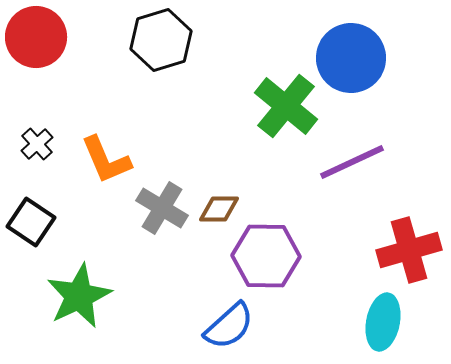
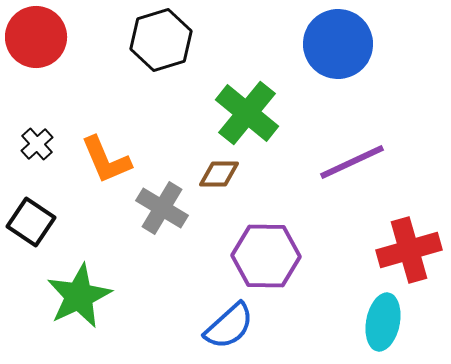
blue circle: moved 13 px left, 14 px up
green cross: moved 39 px left, 7 px down
brown diamond: moved 35 px up
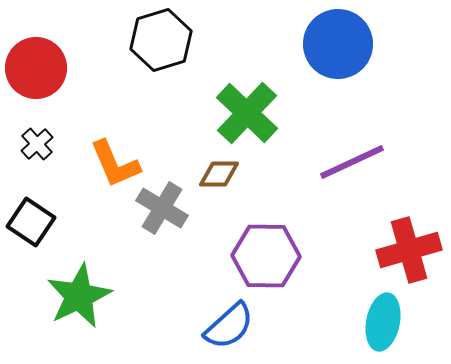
red circle: moved 31 px down
green cross: rotated 4 degrees clockwise
orange L-shape: moved 9 px right, 4 px down
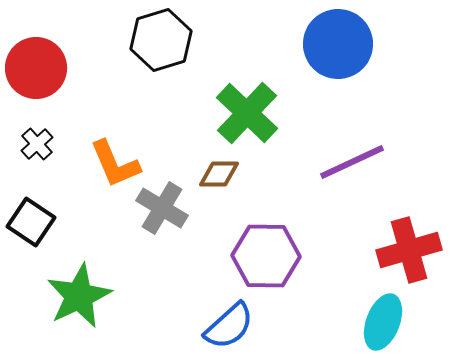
cyan ellipse: rotated 10 degrees clockwise
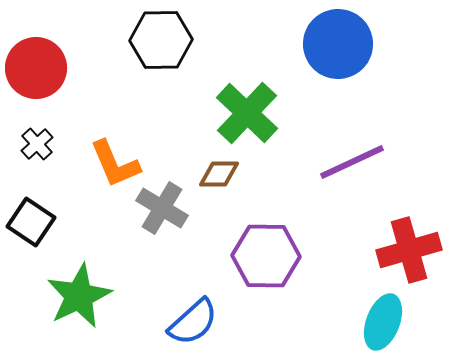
black hexagon: rotated 16 degrees clockwise
blue semicircle: moved 36 px left, 4 px up
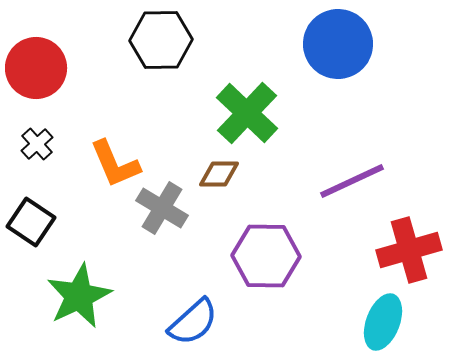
purple line: moved 19 px down
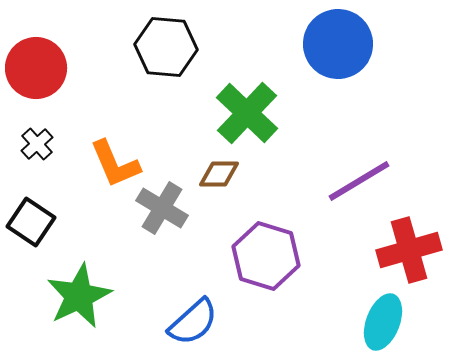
black hexagon: moved 5 px right, 7 px down; rotated 6 degrees clockwise
purple line: moved 7 px right; rotated 6 degrees counterclockwise
purple hexagon: rotated 16 degrees clockwise
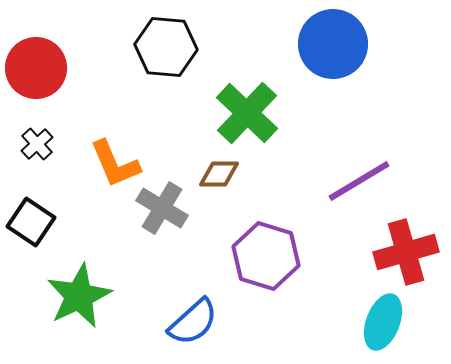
blue circle: moved 5 px left
red cross: moved 3 px left, 2 px down
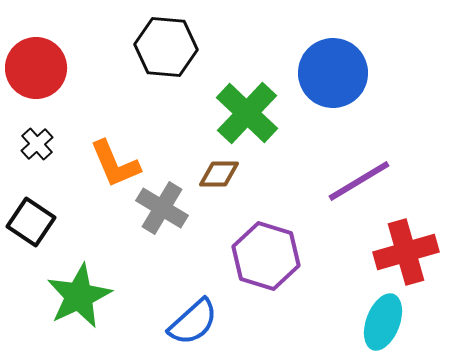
blue circle: moved 29 px down
